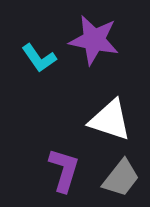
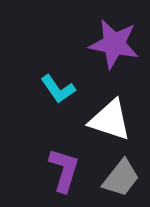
purple star: moved 20 px right, 4 px down
cyan L-shape: moved 19 px right, 31 px down
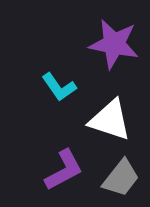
cyan L-shape: moved 1 px right, 2 px up
purple L-shape: rotated 45 degrees clockwise
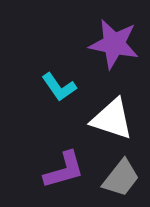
white triangle: moved 2 px right, 1 px up
purple L-shape: rotated 12 degrees clockwise
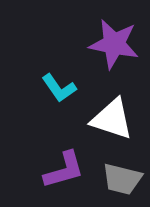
cyan L-shape: moved 1 px down
gray trapezoid: moved 1 px right, 1 px down; rotated 66 degrees clockwise
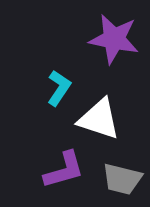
purple star: moved 5 px up
cyan L-shape: rotated 111 degrees counterclockwise
white triangle: moved 13 px left
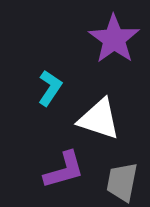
purple star: rotated 24 degrees clockwise
cyan L-shape: moved 9 px left
gray trapezoid: moved 3 px down; rotated 87 degrees clockwise
